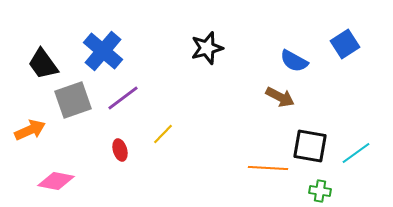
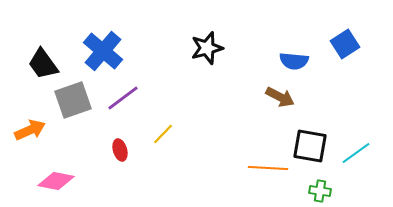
blue semicircle: rotated 24 degrees counterclockwise
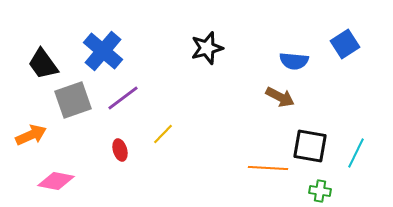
orange arrow: moved 1 px right, 5 px down
cyan line: rotated 28 degrees counterclockwise
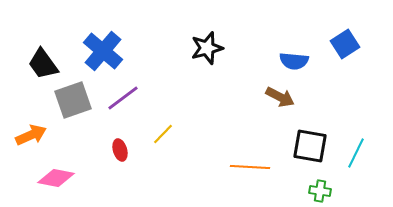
orange line: moved 18 px left, 1 px up
pink diamond: moved 3 px up
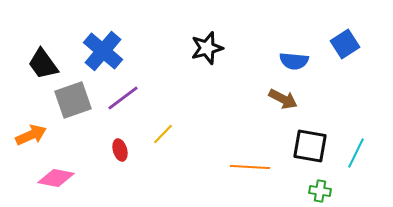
brown arrow: moved 3 px right, 2 px down
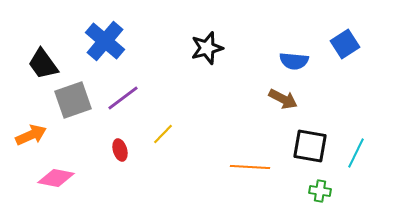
blue cross: moved 2 px right, 10 px up
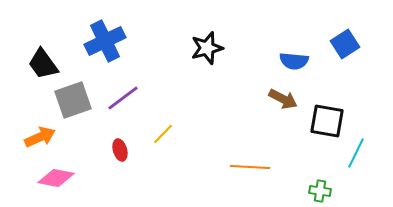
blue cross: rotated 24 degrees clockwise
orange arrow: moved 9 px right, 2 px down
black square: moved 17 px right, 25 px up
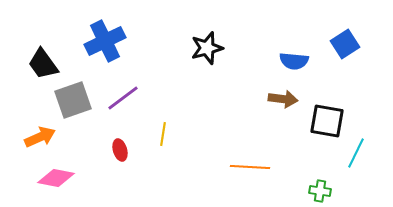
brown arrow: rotated 20 degrees counterclockwise
yellow line: rotated 35 degrees counterclockwise
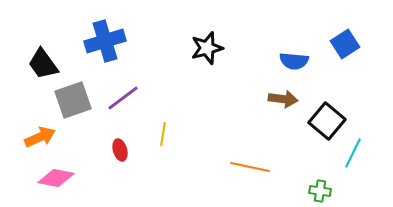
blue cross: rotated 9 degrees clockwise
black square: rotated 30 degrees clockwise
cyan line: moved 3 px left
orange line: rotated 9 degrees clockwise
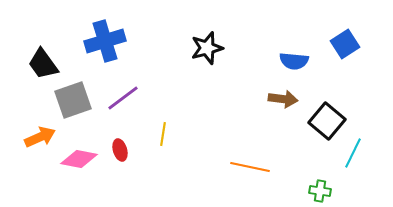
pink diamond: moved 23 px right, 19 px up
